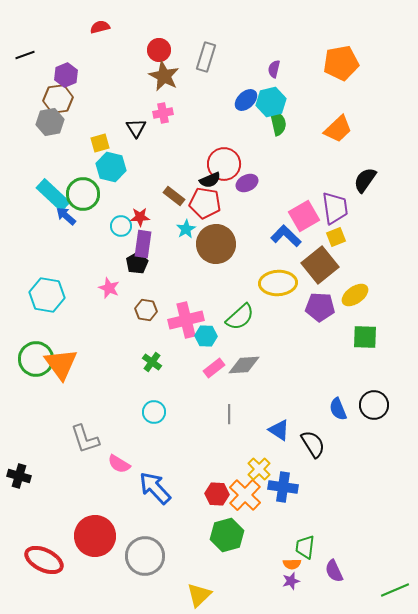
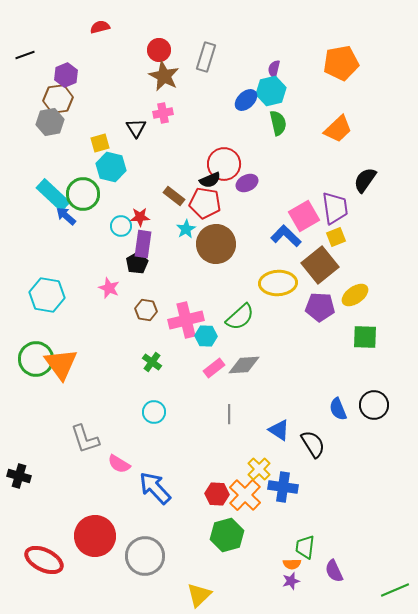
cyan hexagon at (271, 102): moved 11 px up
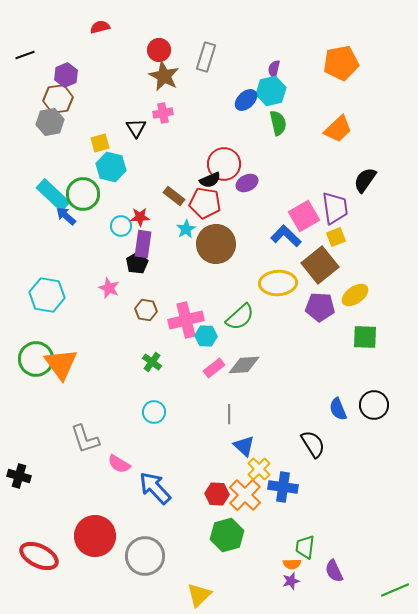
blue triangle at (279, 430): moved 35 px left, 16 px down; rotated 10 degrees clockwise
red ellipse at (44, 560): moved 5 px left, 4 px up
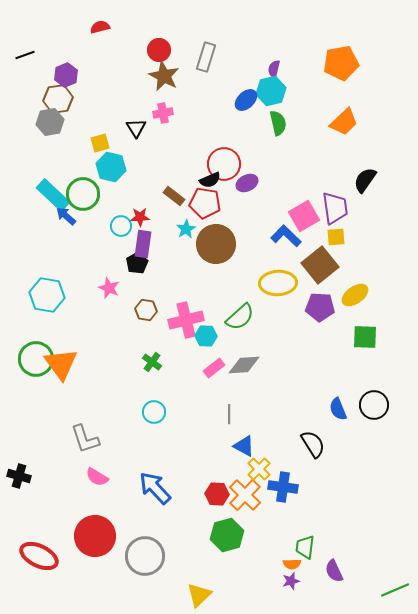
orange trapezoid at (338, 129): moved 6 px right, 7 px up
yellow square at (336, 237): rotated 18 degrees clockwise
blue triangle at (244, 446): rotated 15 degrees counterclockwise
pink semicircle at (119, 464): moved 22 px left, 13 px down
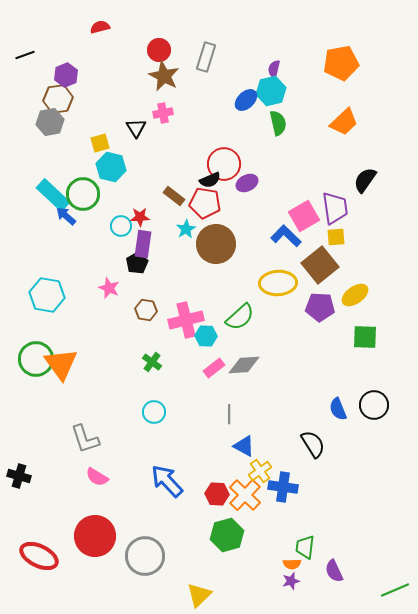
yellow cross at (259, 469): moved 1 px right, 2 px down; rotated 10 degrees clockwise
blue arrow at (155, 488): moved 12 px right, 7 px up
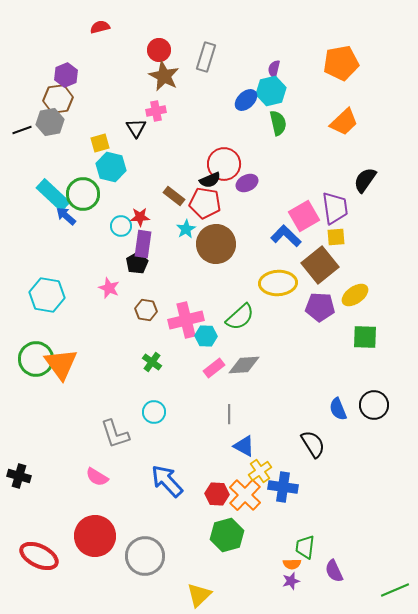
black line at (25, 55): moved 3 px left, 75 px down
pink cross at (163, 113): moved 7 px left, 2 px up
gray L-shape at (85, 439): moved 30 px right, 5 px up
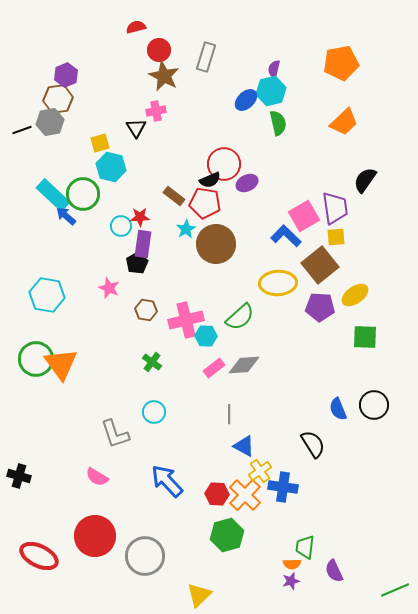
red semicircle at (100, 27): moved 36 px right
